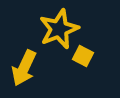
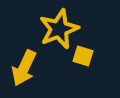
yellow square: rotated 10 degrees counterclockwise
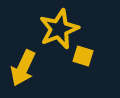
yellow arrow: moved 1 px left
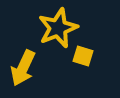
yellow star: moved 1 px left, 1 px up
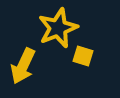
yellow arrow: moved 2 px up
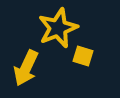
yellow arrow: moved 3 px right, 2 px down
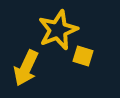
yellow star: moved 2 px down
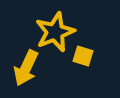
yellow star: moved 3 px left, 2 px down
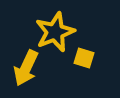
yellow square: moved 1 px right, 2 px down
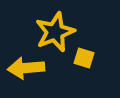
yellow arrow: rotated 60 degrees clockwise
